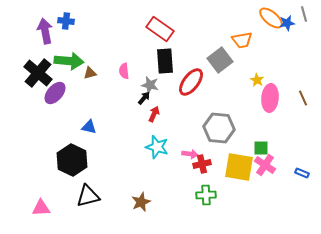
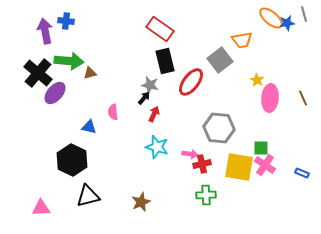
black rectangle: rotated 10 degrees counterclockwise
pink semicircle: moved 11 px left, 41 px down
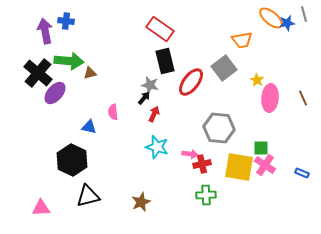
gray square: moved 4 px right, 8 px down
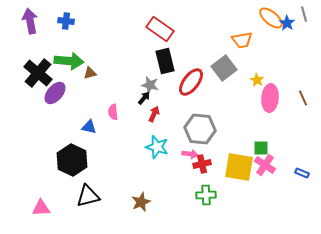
blue star: rotated 28 degrees counterclockwise
purple arrow: moved 15 px left, 10 px up
gray hexagon: moved 19 px left, 1 px down
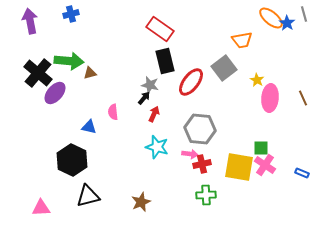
blue cross: moved 5 px right, 7 px up; rotated 21 degrees counterclockwise
